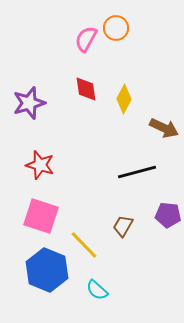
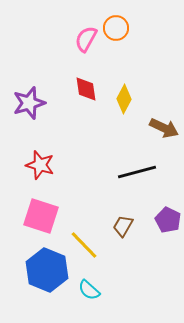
purple pentagon: moved 5 px down; rotated 20 degrees clockwise
cyan semicircle: moved 8 px left
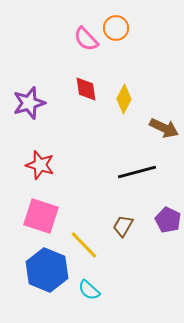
pink semicircle: rotated 72 degrees counterclockwise
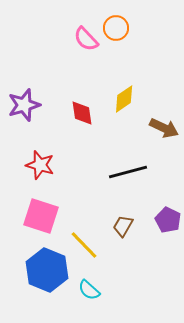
red diamond: moved 4 px left, 24 px down
yellow diamond: rotated 28 degrees clockwise
purple star: moved 5 px left, 2 px down
black line: moved 9 px left
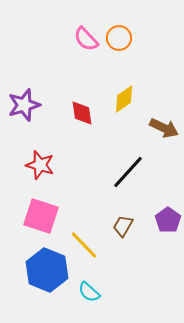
orange circle: moved 3 px right, 10 px down
black line: rotated 33 degrees counterclockwise
purple pentagon: rotated 10 degrees clockwise
cyan semicircle: moved 2 px down
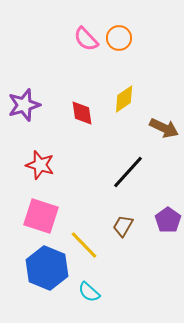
blue hexagon: moved 2 px up
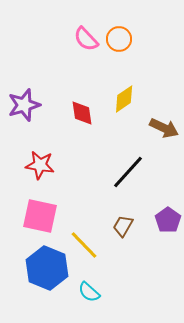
orange circle: moved 1 px down
red star: rotated 8 degrees counterclockwise
pink square: moved 1 px left; rotated 6 degrees counterclockwise
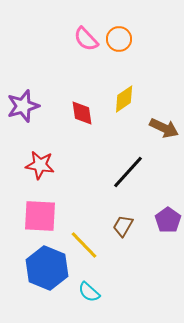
purple star: moved 1 px left, 1 px down
pink square: rotated 9 degrees counterclockwise
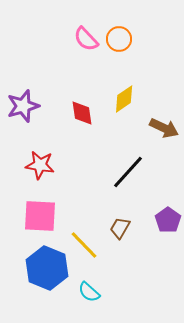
brown trapezoid: moved 3 px left, 2 px down
